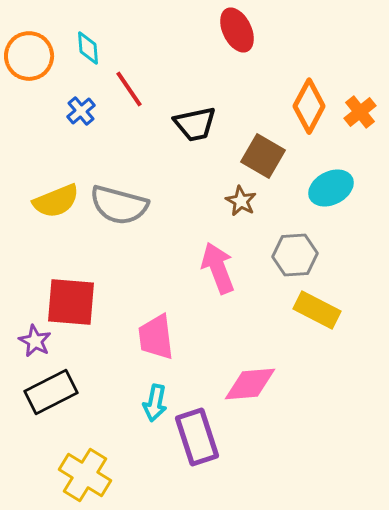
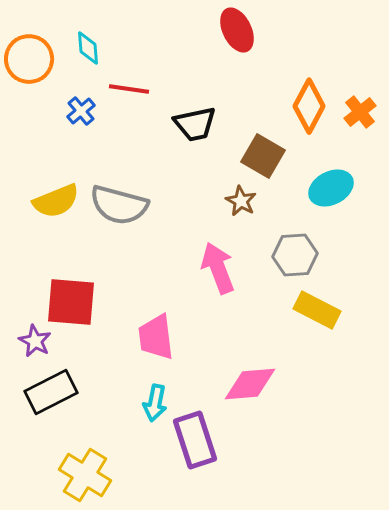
orange circle: moved 3 px down
red line: rotated 48 degrees counterclockwise
purple rectangle: moved 2 px left, 3 px down
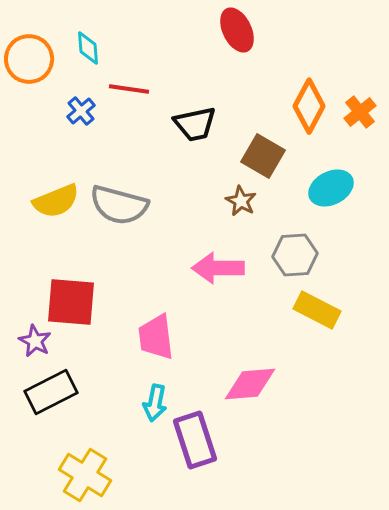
pink arrow: rotated 69 degrees counterclockwise
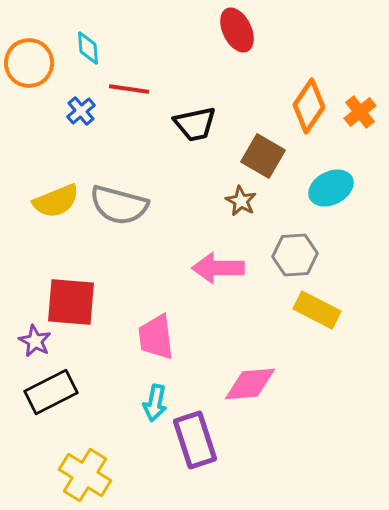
orange circle: moved 4 px down
orange diamond: rotated 6 degrees clockwise
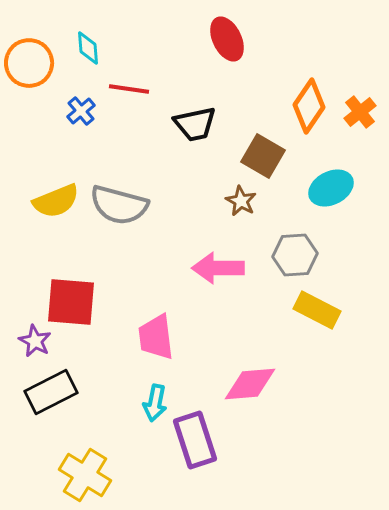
red ellipse: moved 10 px left, 9 px down
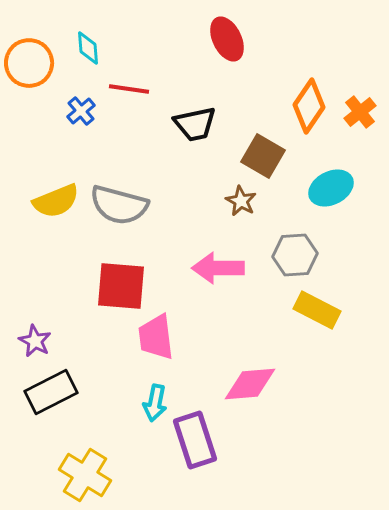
red square: moved 50 px right, 16 px up
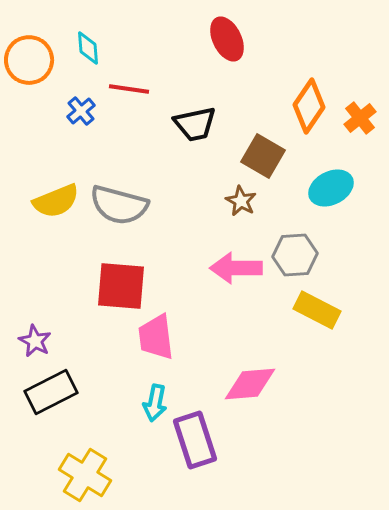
orange circle: moved 3 px up
orange cross: moved 6 px down
pink arrow: moved 18 px right
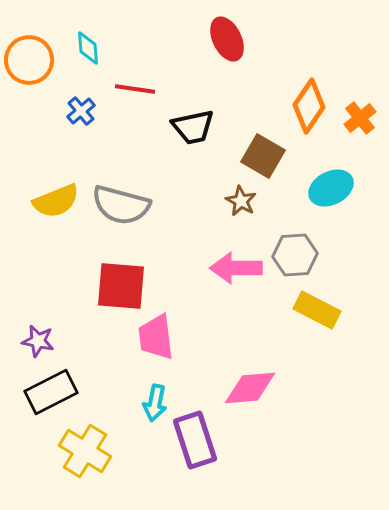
red line: moved 6 px right
black trapezoid: moved 2 px left, 3 px down
gray semicircle: moved 2 px right
purple star: moved 3 px right; rotated 16 degrees counterclockwise
pink diamond: moved 4 px down
yellow cross: moved 24 px up
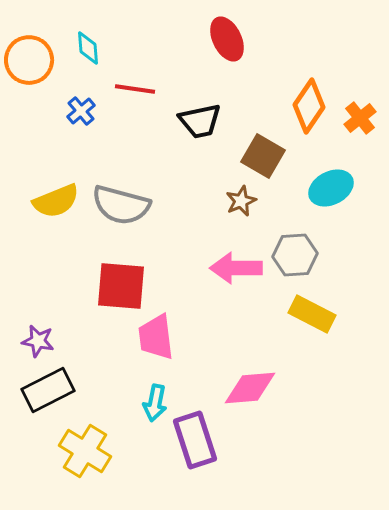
black trapezoid: moved 7 px right, 6 px up
brown star: rotated 20 degrees clockwise
yellow rectangle: moved 5 px left, 4 px down
black rectangle: moved 3 px left, 2 px up
